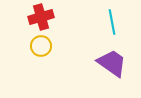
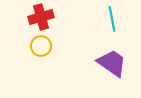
cyan line: moved 3 px up
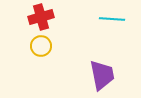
cyan line: rotated 75 degrees counterclockwise
purple trapezoid: moved 10 px left, 12 px down; rotated 44 degrees clockwise
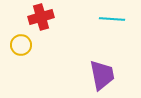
yellow circle: moved 20 px left, 1 px up
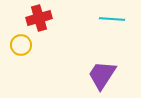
red cross: moved 2 px left, 1 px down
purple trapezoid: rotated 136 degrees counterclockwise
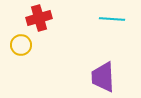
purple trapezoid: moved 1 px right, 2 px down; rotated 36 degrees counterclockwise
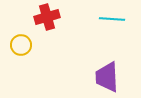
red cross: moved 8 px right, 1 px up
purple trapezoid: moved 4 px right
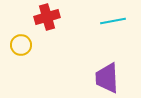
cyan line: moved 1 px right, 2 px down; rotated 15 degrees counterclockwise
purple trapezoid: moved 1 px down
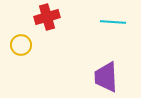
cyan line: moved 1 px down; rotated 15 degrees clockwise
purple trapezoid: moved 1 px left, 1 px up
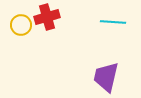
yellow circle: moved 20 px up
purple trapezoid: rotated 16 degrees clockwise
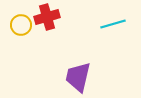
cyan line: moved 2 px down; rotated 20 degrees counterclockwise
purple trapezoid: moved 28 px left
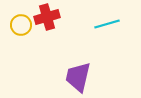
cyan line: moved 6 px left
